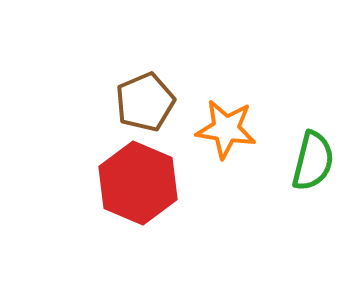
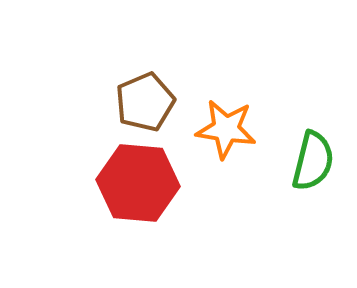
red hexagon: rotated 18 degrees counterclockwise
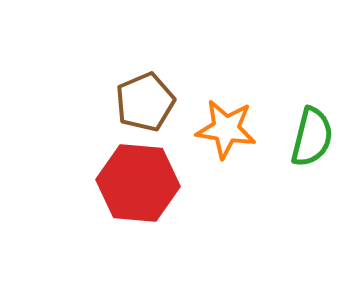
green semicircle: moved 1 px left, 24 px up
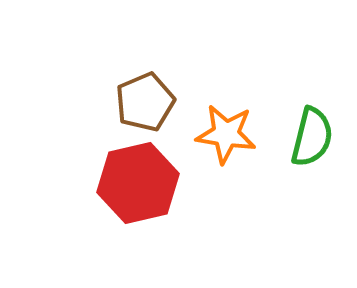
orange star: moved 5 px down
red hexagon: rotated 18 degrees counterclockwise
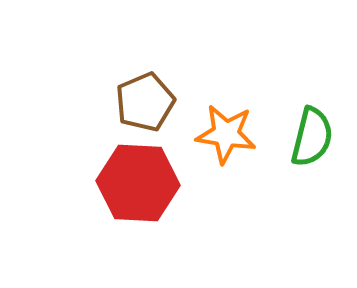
red hexagon: rotated 16 degrees clockwise
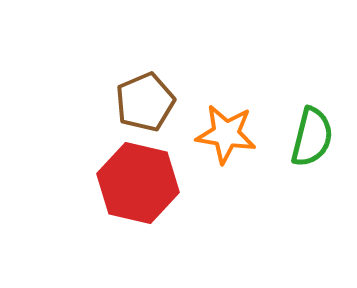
red hexagon: rotated 10 degrees clockwise
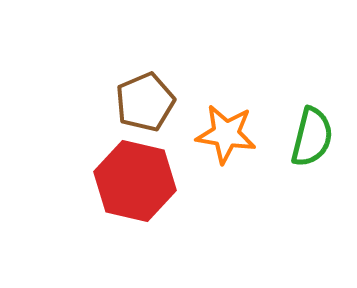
red hexagon: moved 3 px left, 2 px up
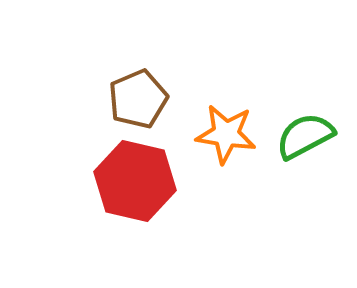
brown pentagon: moved 7 px left, 3 px up
green semicircle: moved 7 px left, 1 px up; rotated 132 degrees counterclockwise
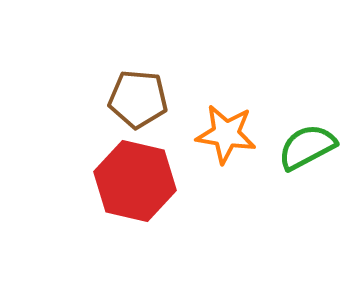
brown pentagon: rotated 28 degrees clockwise
green semicircle: moved 2 px right, 11 px down
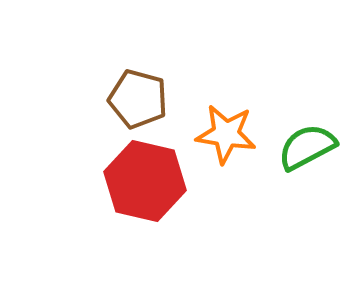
brown pentagon: rotated 10 degrees clockwise
red hexagon: moved 10 px right
